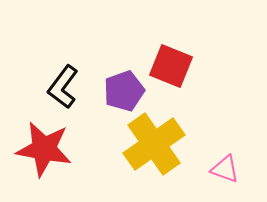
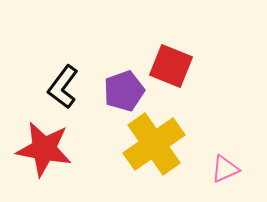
pink triangle: rotated 44 degrees counterclockwise
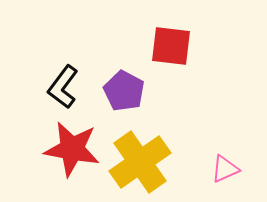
red square: moved 20 px up; rotated 15 degrees counterclockwise
purple pentagon: rotated 24 degrees counterclockwise
yellow cross: moved 14 px left, 18 px down
red star: moved 28 px right
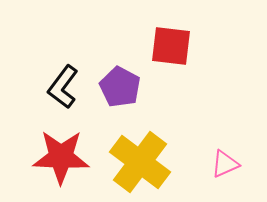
purple pentagon: moved 4 px left, 4 px up
red star: moved 11 px left, 8 px down; rotated 8 degrees counterclockwise
yellow cross: rotated 18 degrees counterclockwise
pink triangle: moved 5 px up
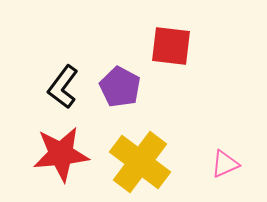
red star: moved 3 px up; rotated 8 degrees counterclockwise
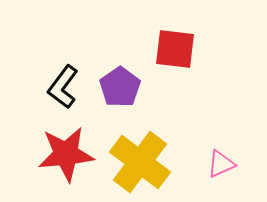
red square: moved 4 px right, 3 px down
purple pentagon: rotated 9 degrees clockwise
red star: moved 5 px right
pink triangle: moved 4 px left
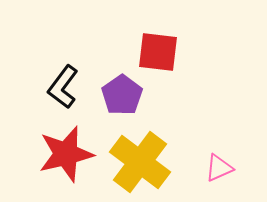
red square: moved 17 px left, 3 px down
purple pentagon: moved 2 px right, 8 px down
red star: rotated 8 degrees counterclockwise
pink triangle: moved 2 px left, 4 px down
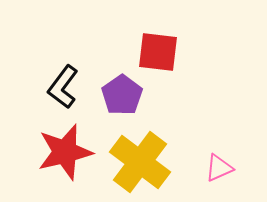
red star: moved 1 px left, 2 px up
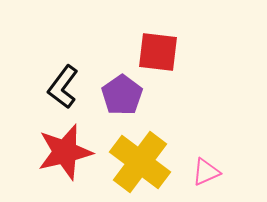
pink triangle: moved 13 px left, 4 px down
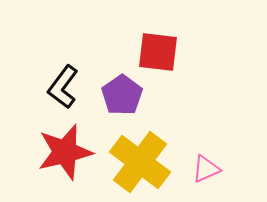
pink triangle: moved 3 px up
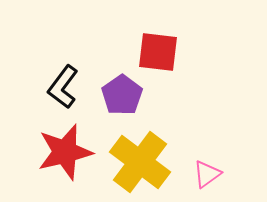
pink triangle: moved 1 px right, 5 px down; rotated 12 degrees counterclockwise
